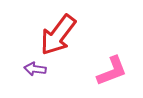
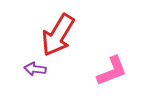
red arrow: rotated 6 degrees counterclockwise
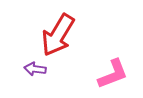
pink L-shape: moved 1 px right, 3 px down
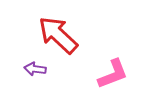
red arrow: rotated 102 degrees clockwise
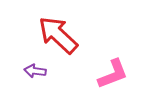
purple arrow: moved 2 px down
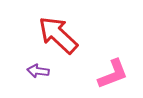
purple arrow: moved 3 px right
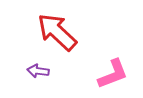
red arrow: moved 1 px left, 3 px up
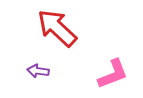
red arrow: moved 4 px up
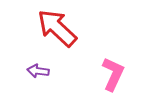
pink L-shape: rotated 44 degrees counterclockwise
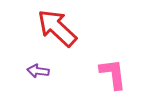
pink L-shape: rotated 32 degrees counterclockwise
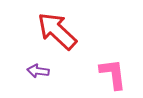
red arrow: moved 3 px down
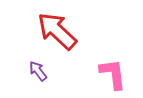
purple arrow: rotated 45 degrees clockwise
